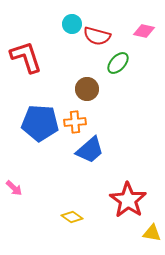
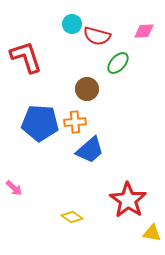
pink diamond: rotated 15 degrees counterclockwise
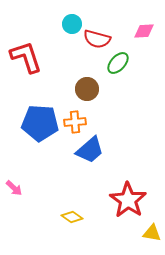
red semicircle: moved 3 px down
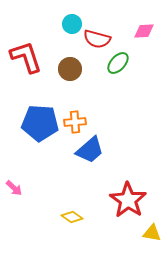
brown circle: moved 17 px left, 20 px up
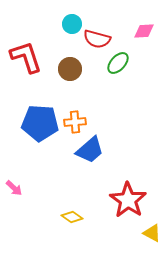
yellow triangle: rotated 18 degrees clockwise
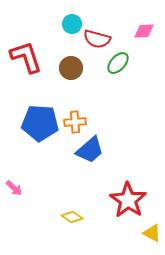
brown circle: moved 1 px right, 1 px up
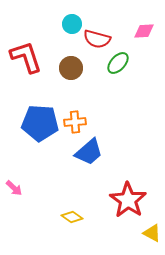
blue trapezoid: moved 1 px left, 2 px down
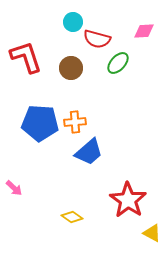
cyan circle: moved 1 px right, 2 px up
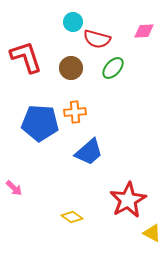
green ellipse: moved 5 px left, 5 px down
orange cross: moved 10 px up
red star: rotated 9 degrees clockwise
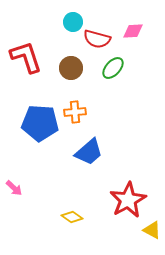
pink diamond: moved 11 px left
yellow triangle: moved 3 px up
